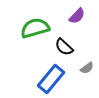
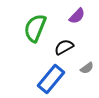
green semicircle: rotated 52 degrees counterclockwise
black semicircle: rotated 108 degrees clockwise
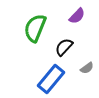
black semicircle: rotated 18 degrees counterclockwise
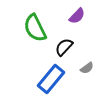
green semicircle: rotated 48 degrees counterclockwise
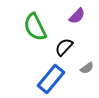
green semicircle: moved 1 px up
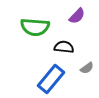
green semicircle: rotated 60 degrees counterclockwise
black semicircle: rotated 54 degrees clockwise
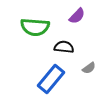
gray semicircle: moved 2 px right
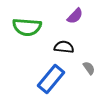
purple semicircle: moved 2 px left
green semicircle: moved 8 px left
gray semicircle: rotated 88 degrees counterclockwise
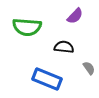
blue rectangle: moved 4 px left; rotated 72 degrees clockwise
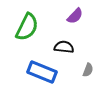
green semicircle: rotated 68 degrees counterclockwise
gray semicircle: moved 1 px left, 2 px down; rotated 56 degrees clockwise
blue rectangle: moved 5 px left, 7 px up
